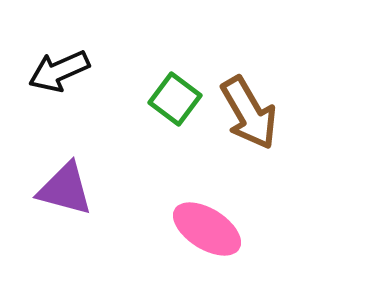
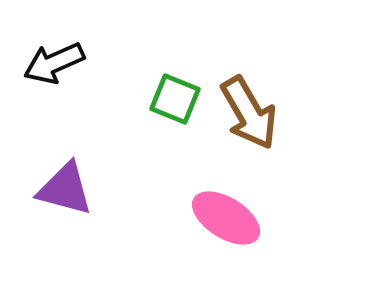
black arrow: moved 5 px left, 8 px up
green square: rotated 15 degrees counterclockwise
pink ellipse: moved 19 px right, 11 px up
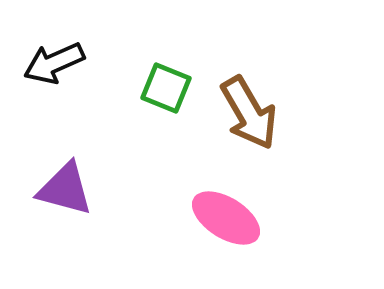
green square: moved 9 px left, 11 px up
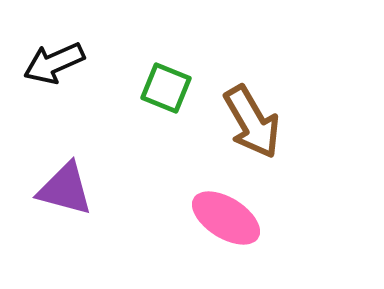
brown arrow: moved 3 px right, 9 px down
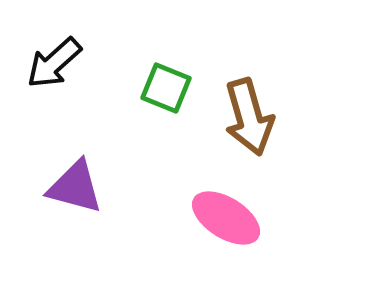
black arrow: rotated 18 degrees counterclockwise
brown arrow: moved 3 px left, 5 px up; rotated 14 degrees clockwise
purple triangle: moved 10 px right, 2 px up
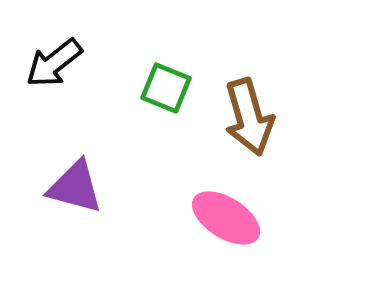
black arrow: rotated 4 degrees clockwise
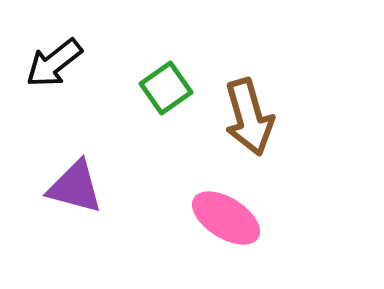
green square: rotated 33 degrees clockwise
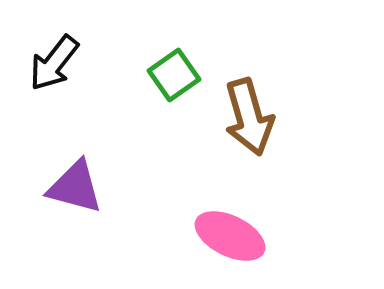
black arrow: rotated 14 degrees counterclockwise
green square: moved 8 px right, 13 px up
pink ellipse: moved 4 px right, 18 px down; rotated 6 degrees counterclockwise
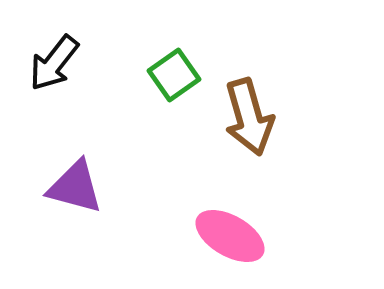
pink ellipse: rotated 4 degrees clockwise
